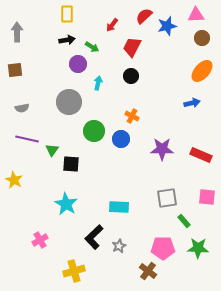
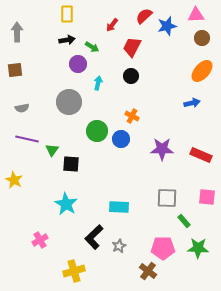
green circle: moved 3 px right
gray square: rotated 10 degrees clockwise
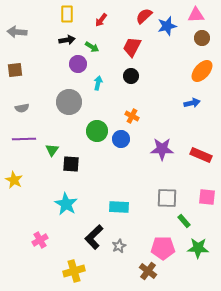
red arrow: moved 11 px left, 5 px up
gray arrow: rotated 84 degrees counterclockwise
purple line: moved 3 px left; rotated 15 degrees counterclockwise
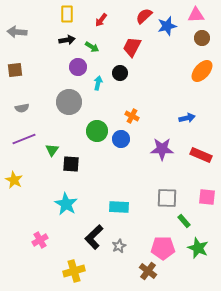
purple circle: moved 3 px down
black circle: moved 11 px left, 3 px up
blue arrow: moved 5 px left, 15 px down
purple line: rotated 20 degrees counterclockwise
green star: rotated 20 degrees clockwise
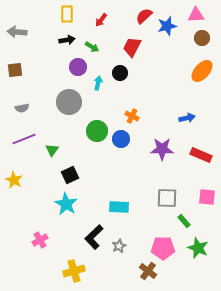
black square: moved 1 px left, 11 px down; rotated 30 degrees counterclockwise
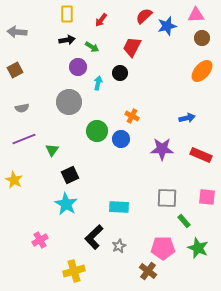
brown square: rotated 21 degrees counterclockwise
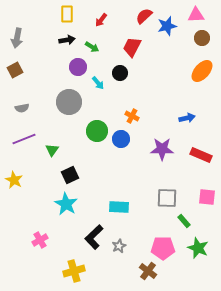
gray arrow: moved 6 px down; rotated 84 degrees counterclockwise
cyan arrow: rotated 128 degrees clockwise
